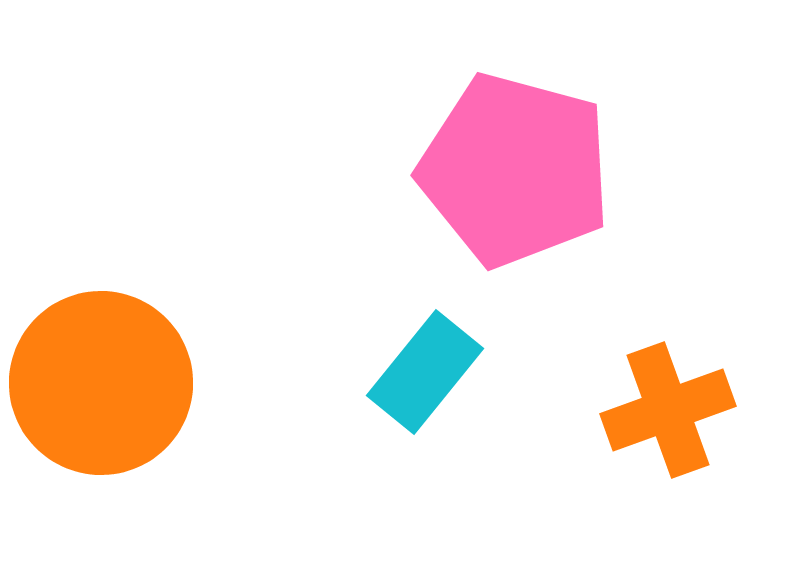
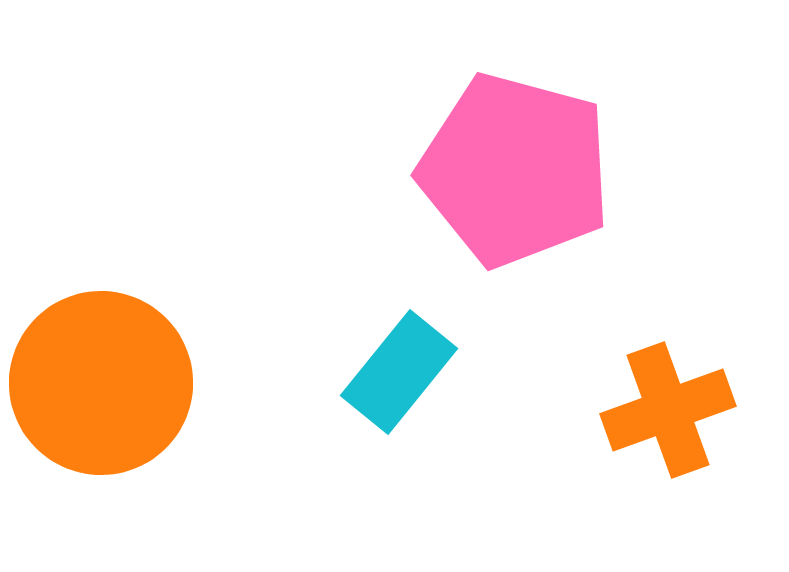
cyan rectangle: moved 26 px left
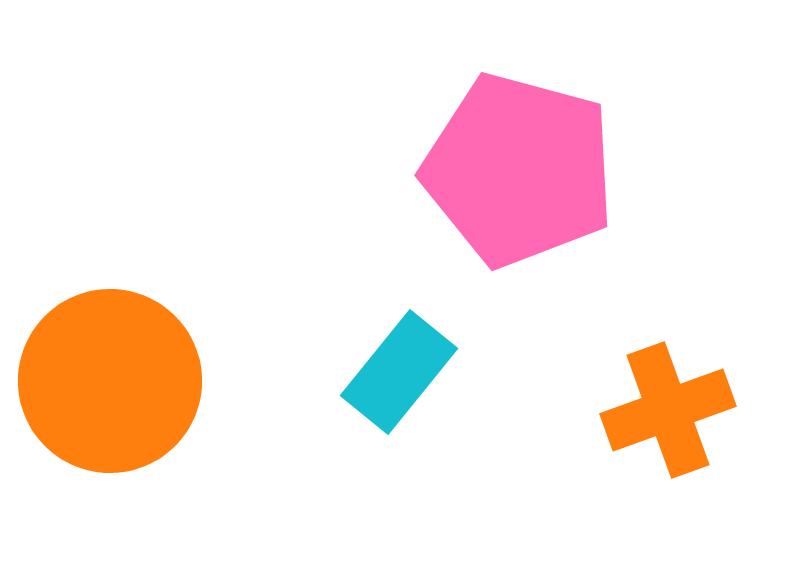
pink pentagon: moved 4 px right
orange circle: moved 9 px right, 2 px up
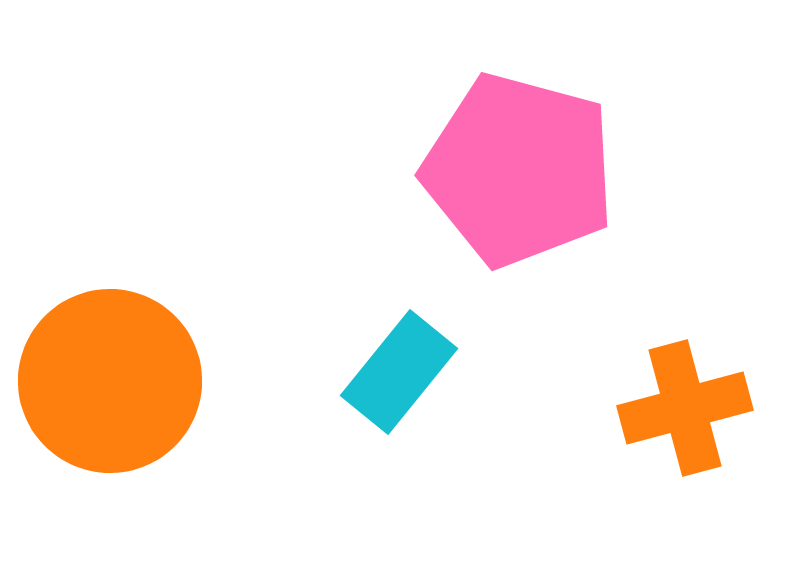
orange cross: moved 17 px right, 2 px up; rotated 5 degrees clockwise
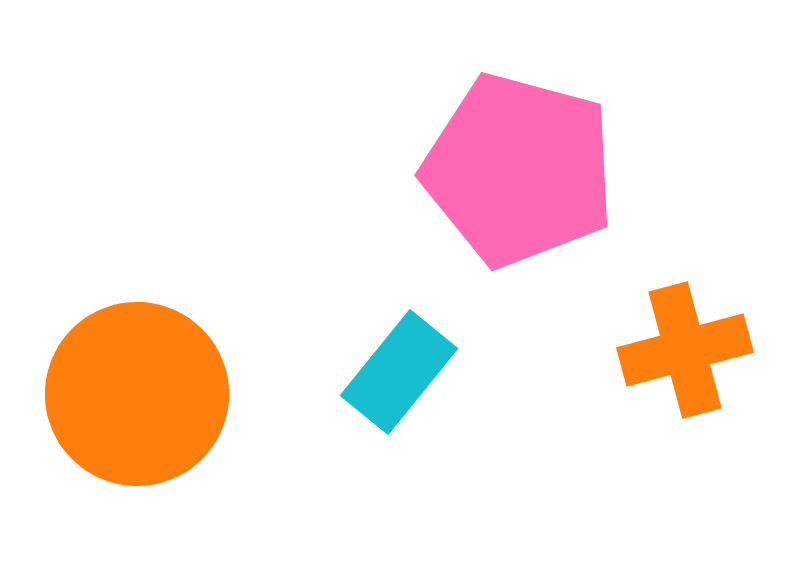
orange circle: moved 27 px right, 13 px down
orange cross: moved 58 px up
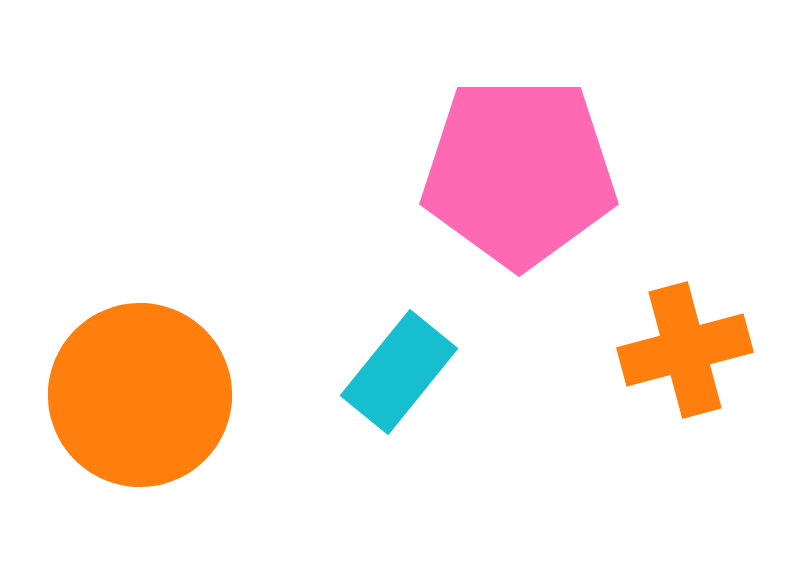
pink pentagon: moved 2 px down; rotated 15 degrees counterclockwise
orange circle: moved 3 px right, 1 px down
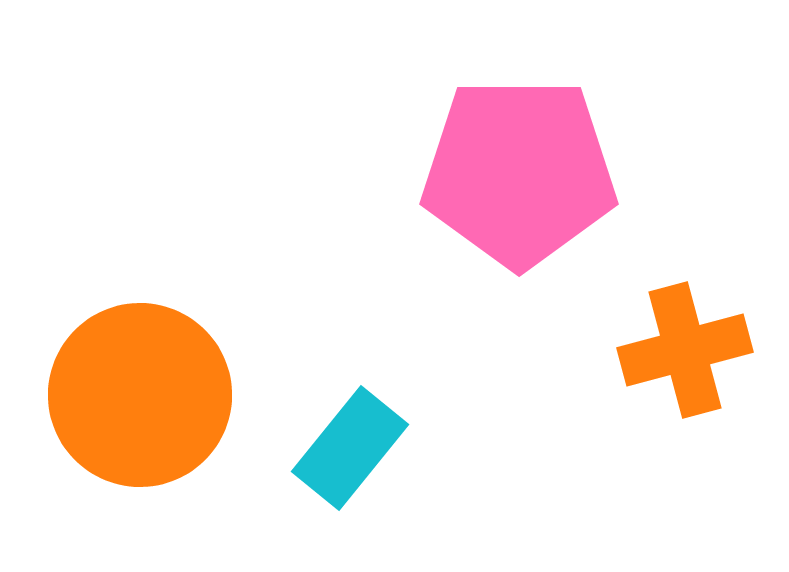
cyan rectangle: moved 49 px left, 76 px down
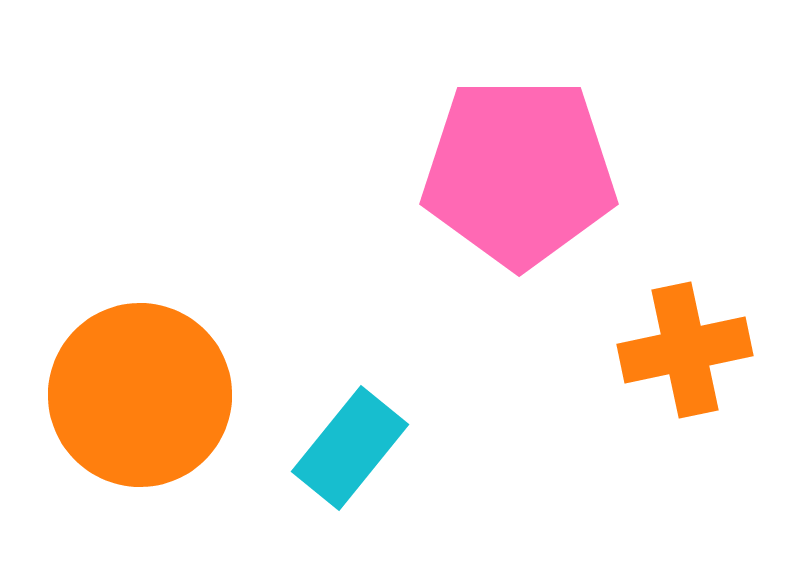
orange cross: rotated 3 degrees clockwise
